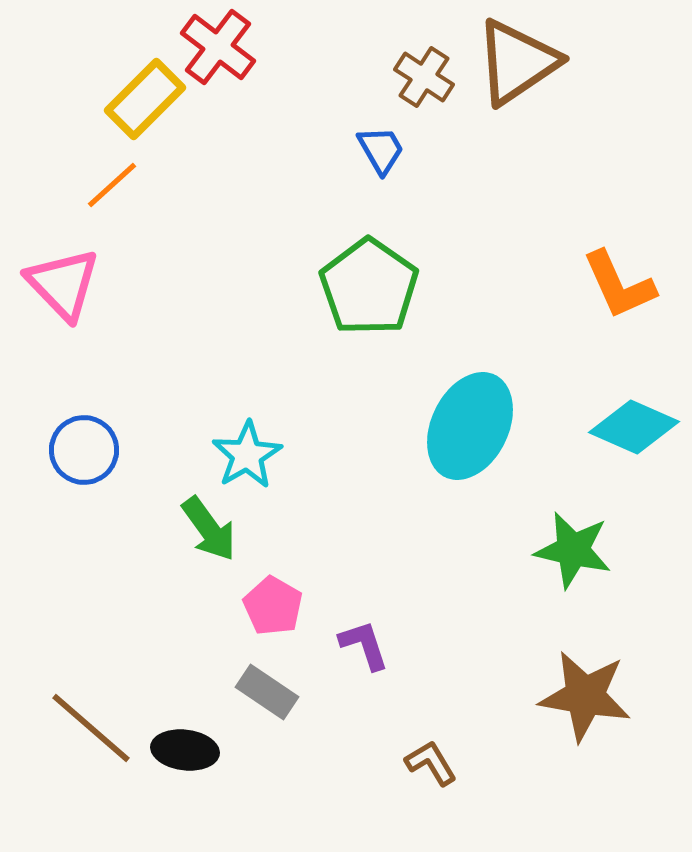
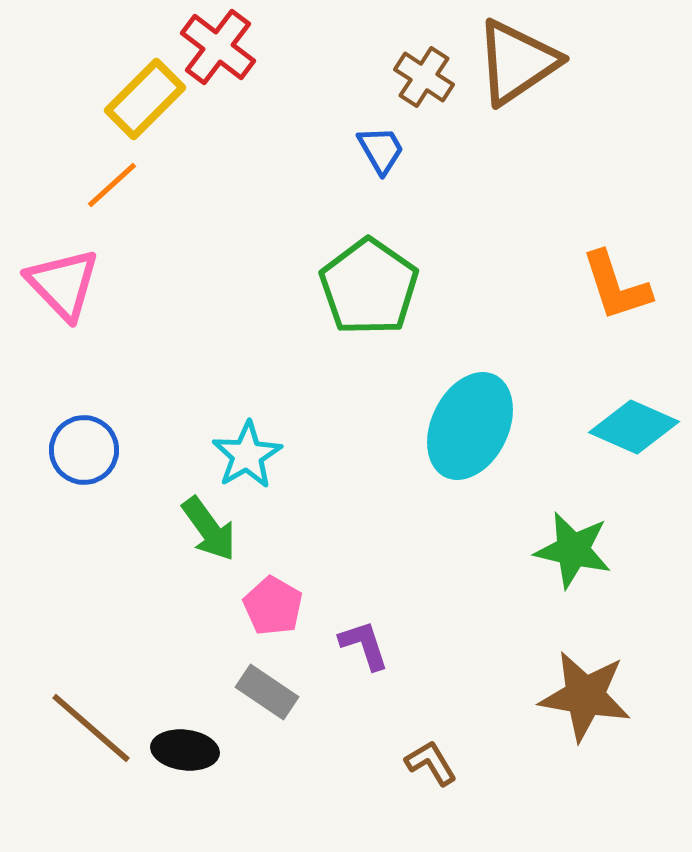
orange L-shape: moved 3 px left, 1 px down; rotated 6 degrees clockwise
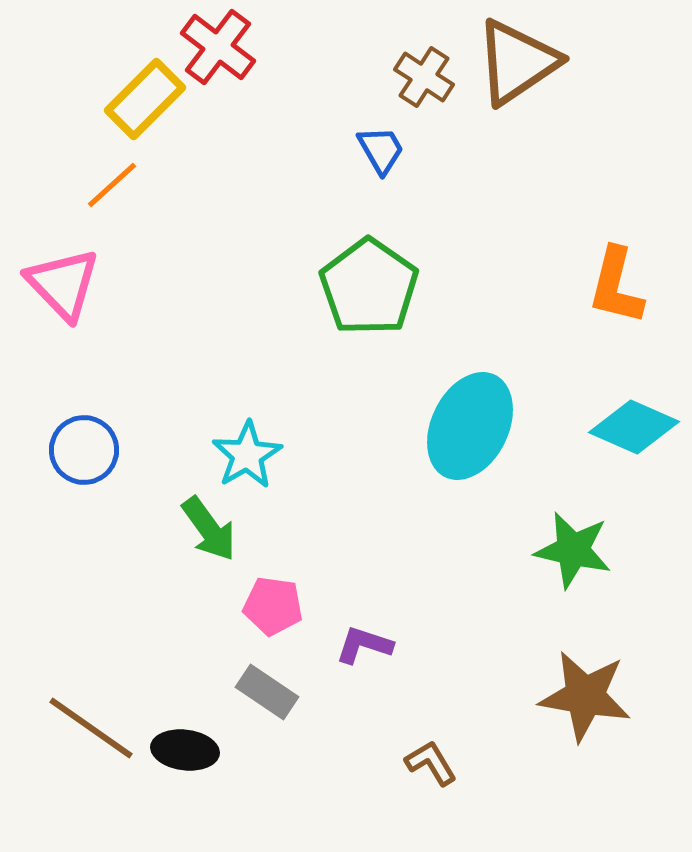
orange L-shape: rotated 32 degrees clockwise
pink pentagon: rotated 22 degrees counterclockwise
purple L-shape: rotated 54 degrees counterclockwise
brown line: rotated 6 degrees counterclockwise
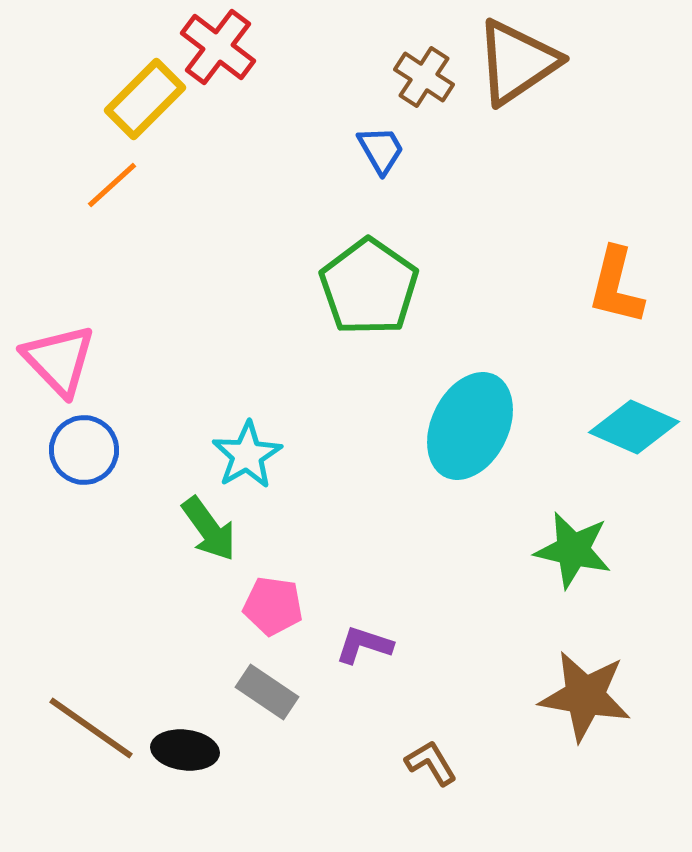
pink triangle: moved 4 px left, 76 px down
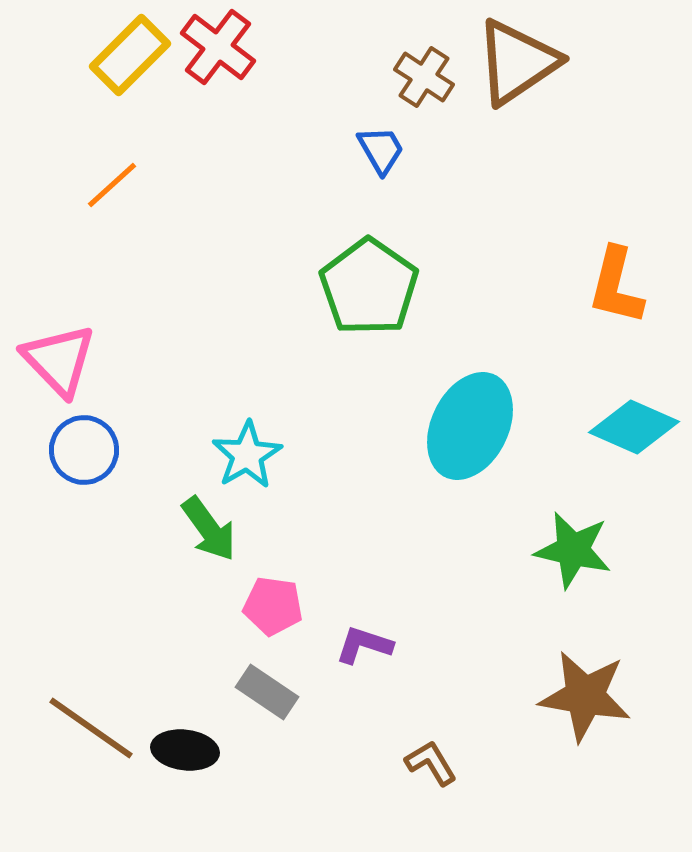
yellow rectangle: moved 15 px left, 44 px up
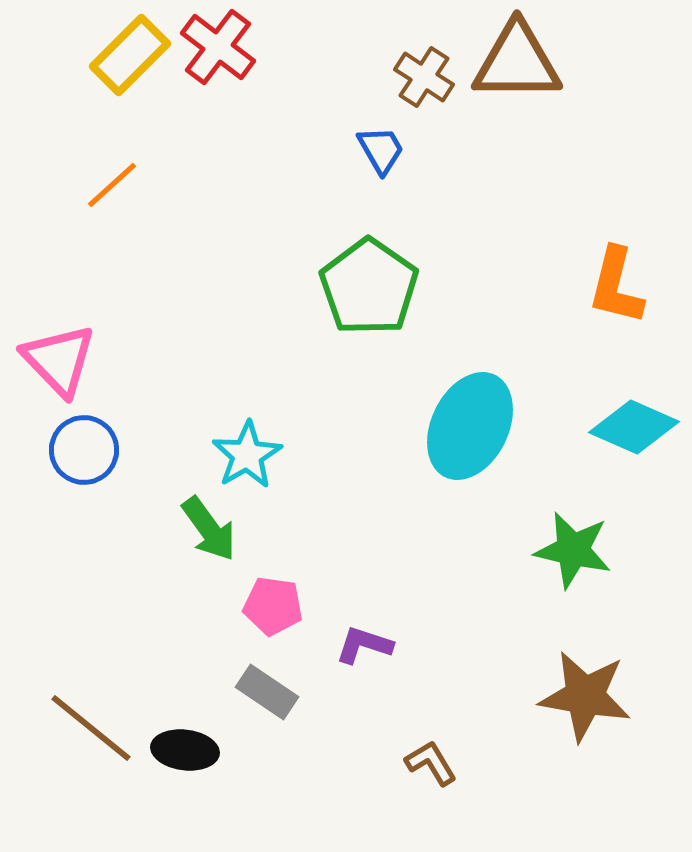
brown triangle: rotated 34 degrees clockwise
brown line: rotated 4 degrees clockwise
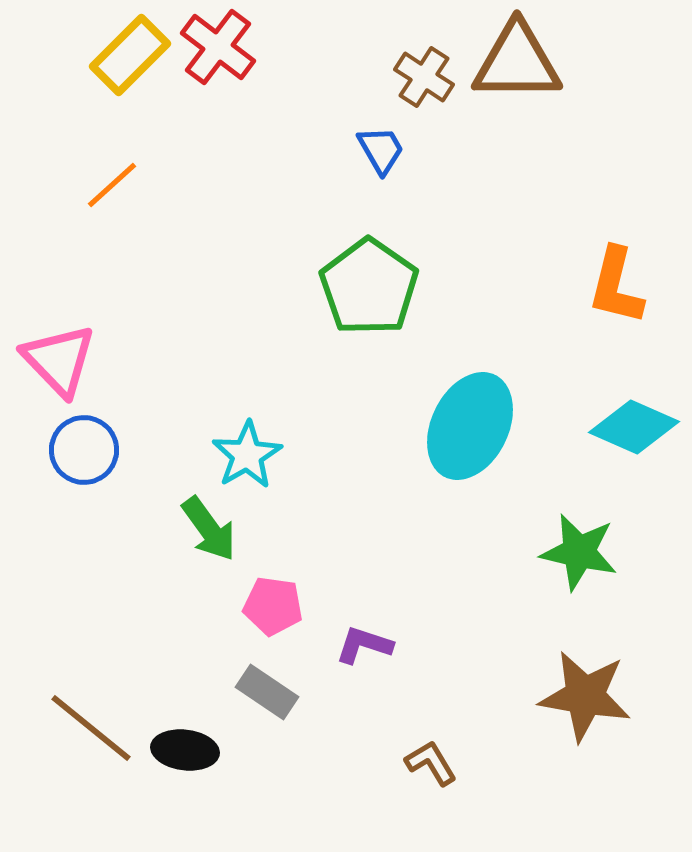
green star: moved 6 px right, 2 px down
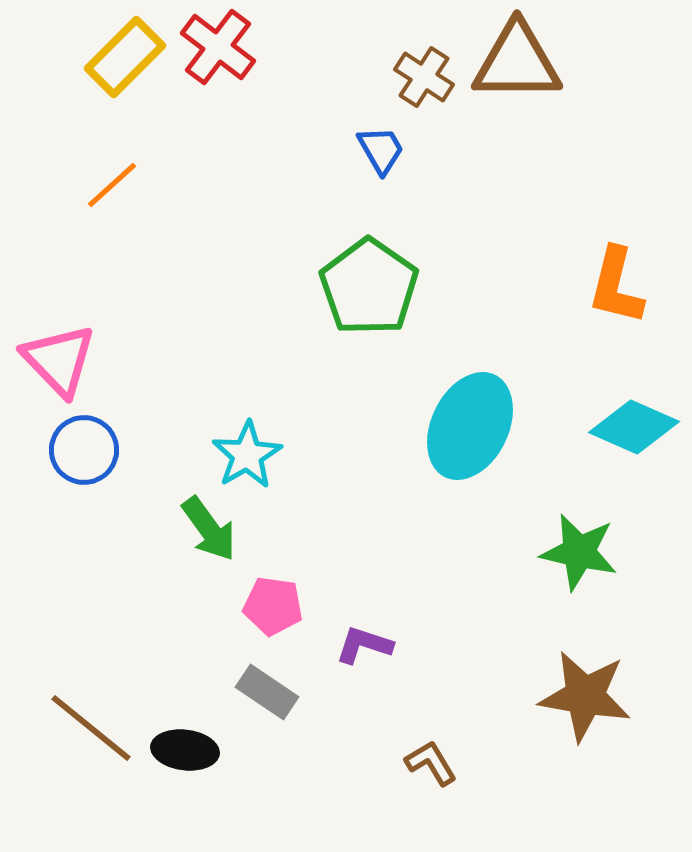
yellow rectangle: moved 5 px left, 2 px down
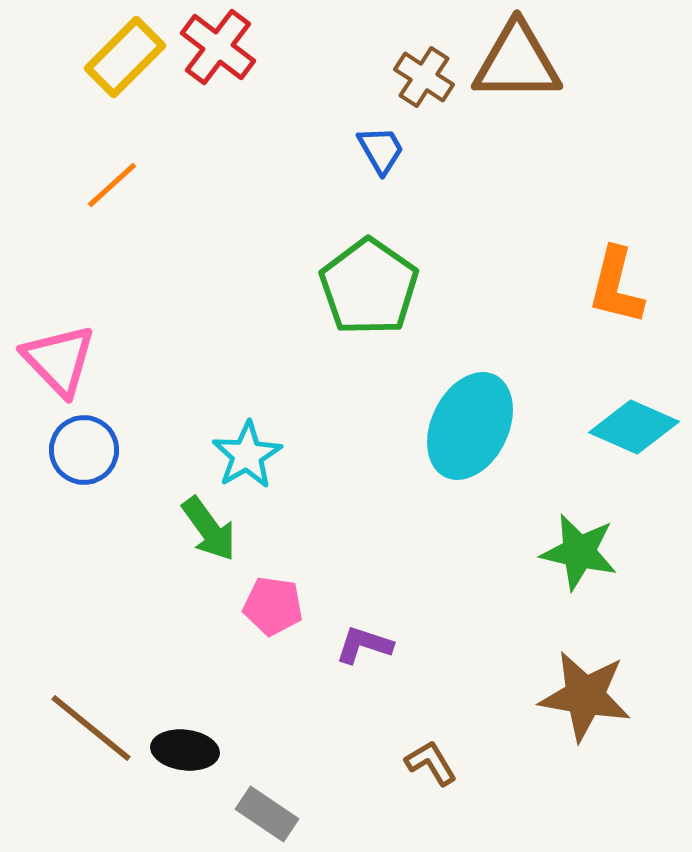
gray rectangle: moved 122 px down
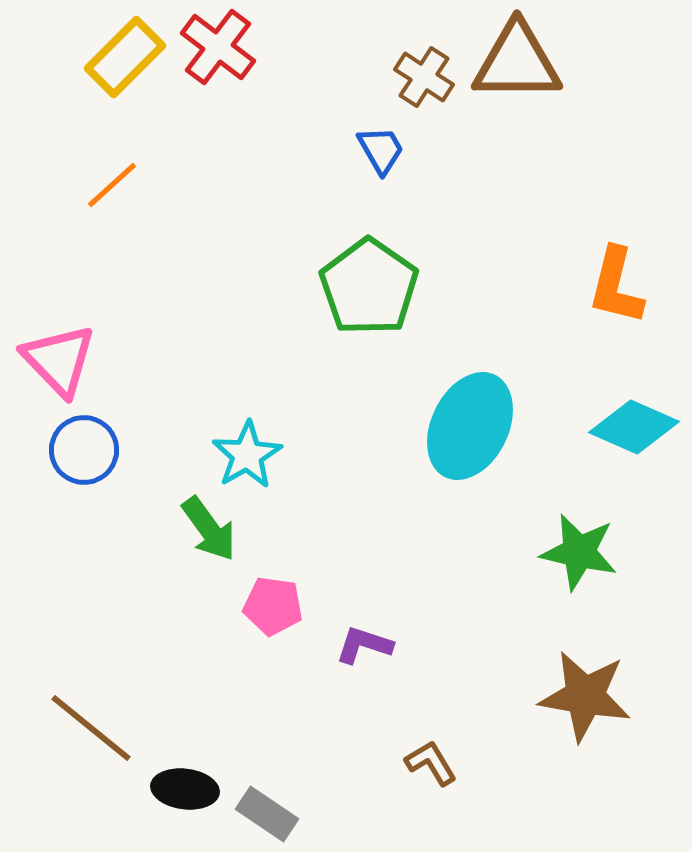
black ellipse: moved 39 px down
